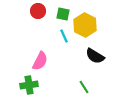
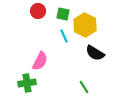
black semicircle: moved 3 px up
green cross: moved 2 px left, 2 px up
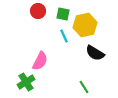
yellow hexagon: rotated 20 degrees clockwise
green cross: moved 1 px left, 1 px up; rotated 24 degrees counterclockwise
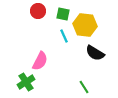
yellow hexagon: rotated 20 degrees clockwise
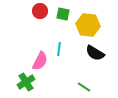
red circle: moved 2 px right
yellow hexagon: moved 3 px right
cyan line: moved 5 px left, 13 px down; rotated 32 degrees clockwise
green line: rotated 24 degrees counterclockwise
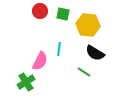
green line: moved 15 px up
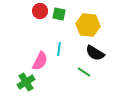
green square: moved 4 px left
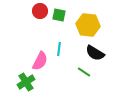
green square: moved 1 px down
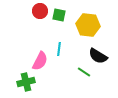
black semicircle: moved 3 px right, 3 px down
green cross: rotated 18 degrees clockwise
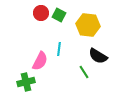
red circle: moved 1 px right, 2 px down
green square: rotated 16 degrees clockwise
green line: rotated 24 degrees clockwise
